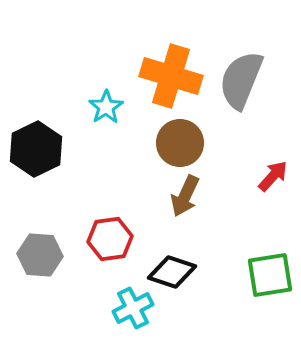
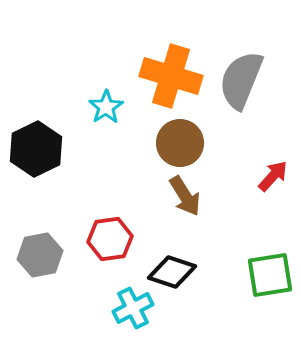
brown arrow: rotated 57 degrees counterclockwise
gray hexagon: rotated 15 degrees counterclockwise
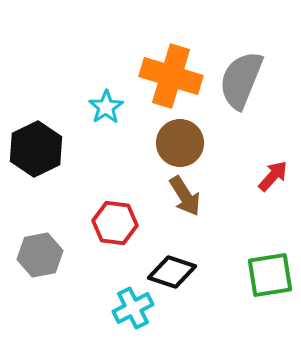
red hexagon: moved 5 px right, 16 px up; rotated 15 degrees clockwise
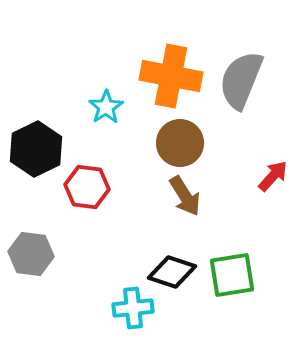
orange cross: rotated 6 degrees counterclockwise
red hexagon: moved 28 px left, 36 px up
gray hexagon: moved 9 px left, 1 px up; rotated 18 degrees clockwise
green square: moved 38 px left
cyan cross: rotated 21 degrees clockwise
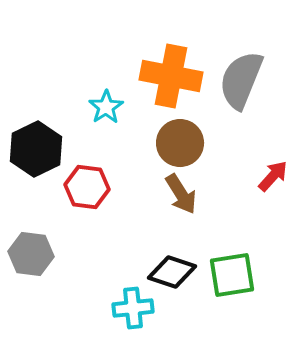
brown arrow: moved 4 px left, 2 px up
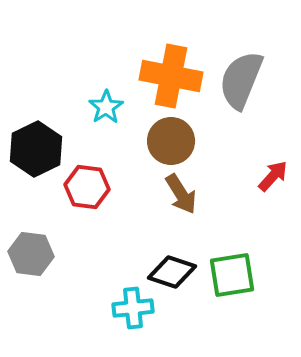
brown circle: moved 9 px left, 2 px up
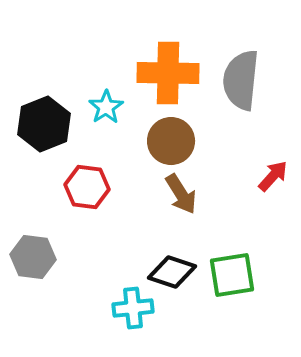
orange cross: moved 3 px left, 3 px up; rotated 10 degrees counterclockwise
gray semicircle: rotated 16 degrees counterclockwise
black hexagon: moved 8 px right, 25 px up; rotated 4 degrees clockwise
gray hexagon: moved 2 px right, 3 px down
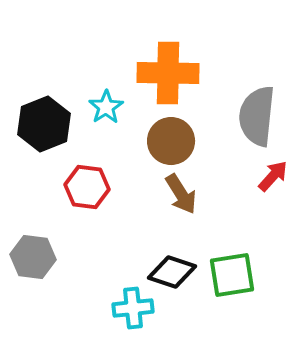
gray semicircle: moved 16 px right, 36 px down
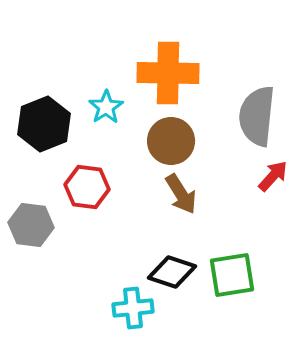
gray hexagon: moved 2 px left, 32 px up
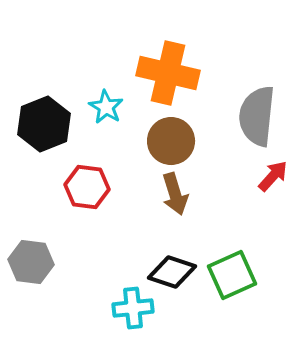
orange cross: rotated 12 degrees clockwise
cyan star: rotated 8 degrees counterclockwise
brown arrow: moved 6 px left; rotated 15 degrees clockwise
gray hexagon: moved 37 px down
green square: rotated 15 degrees counterclockwise
